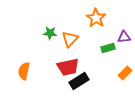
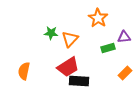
orange star: moved 2 px right
green star: moved 1 px right
red trapezoid: rotated 20 degrees counterclockwise
black rectangle: rotated 36 degrees clockwise
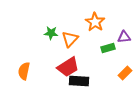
orange star: moved 3 px left, 4 px down
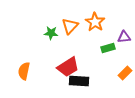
orange triangle: moved 13 px up
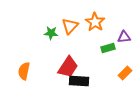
red trapezoid: rotated 25 degrees counterclockwise
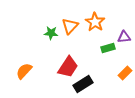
orange semicircle: rotated 30 degrees clockwise
black rectangle: moved 4 px right, 3 px down; rotated 36 degrees counterclockwise
